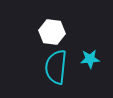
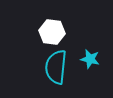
cyan star: rotated 18 degrees clockwise
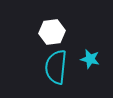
white hexagon: rotated 15 degrees counterclockwise
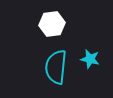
white hexagon: moved 8 px up
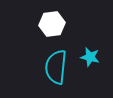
cyan star: moved 2 px up
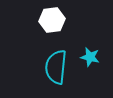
white hexagon: moved 4 px up
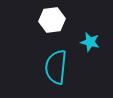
cyan star: moved 15 px up
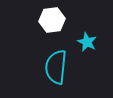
cyan star: moved 3 px left; rotated 12 degrees clockwise
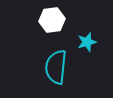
cyan star: rotated 30 degrees clockwise
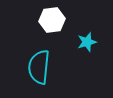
cyan semicircle: moved 17 px left
